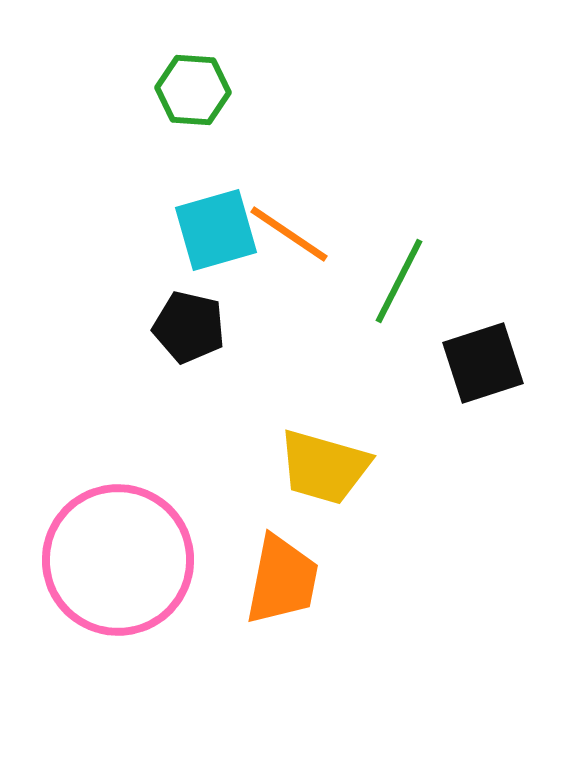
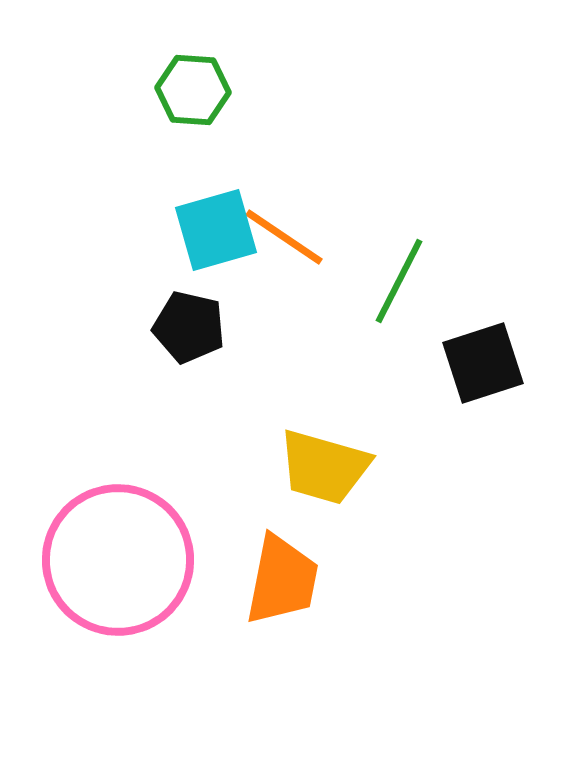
orange line: moved 5 px left, 3 px down
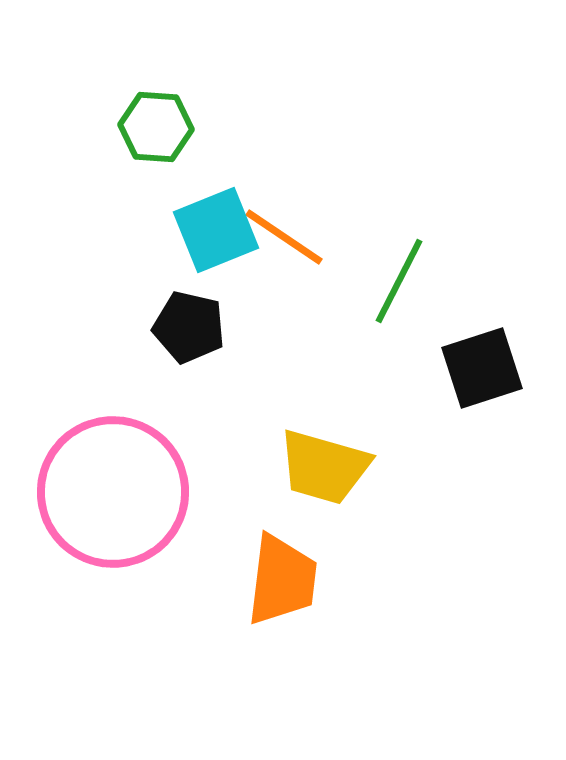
green hexagon: moved 37 px left, 37 px down
cyan square: rotated 6 degrees counterclockwise
black square: moved 1 px left, 5 px down
pink circle: moved 5 px left, 68 px up
orange trapezoid: rotated 4 degrees counterclockwise
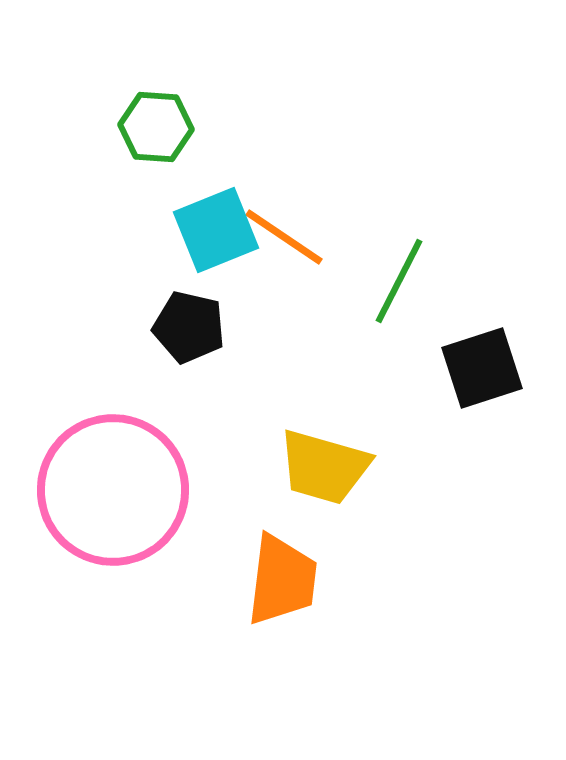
pink circle: moved 2 px up
